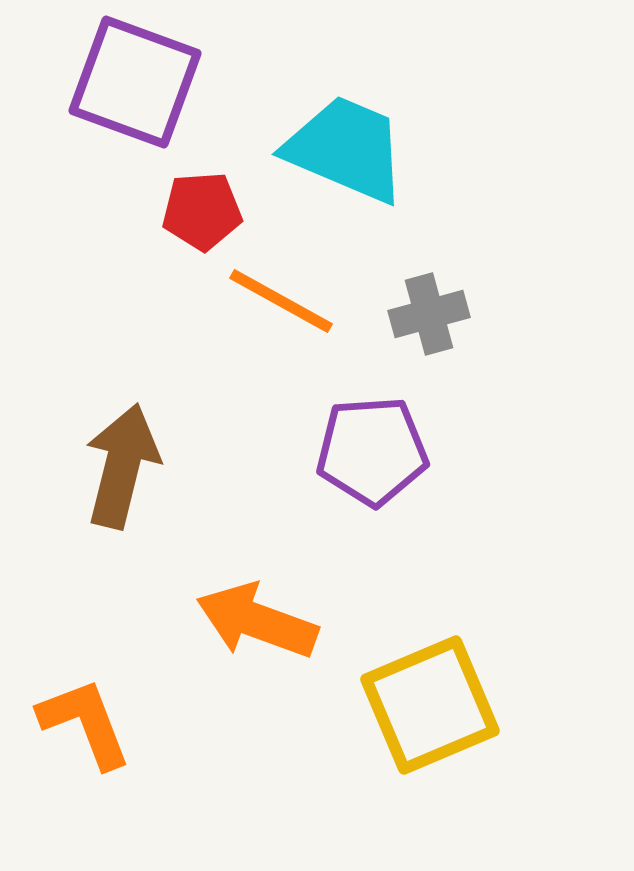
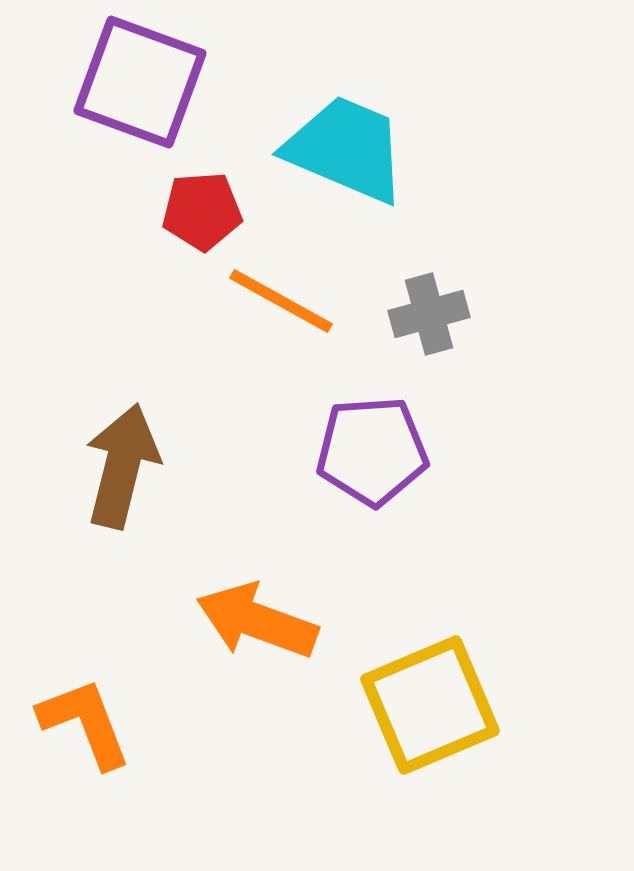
purple square: moved 5 px right
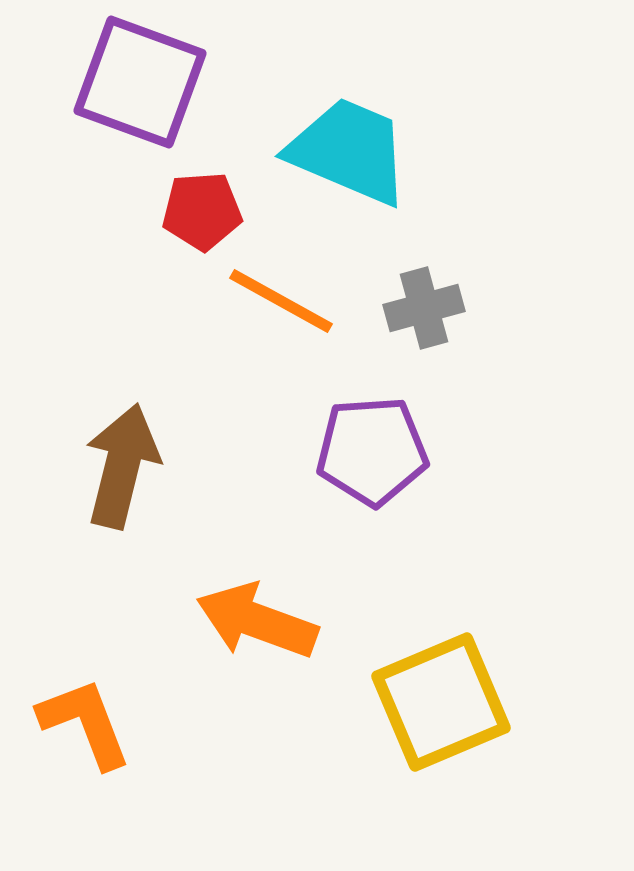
cyan trapezoid: moved 3 px right, 2 px down
gray cross: moved 5 px left, 6 px up
yellow square: moved 11 px right, 3 px up
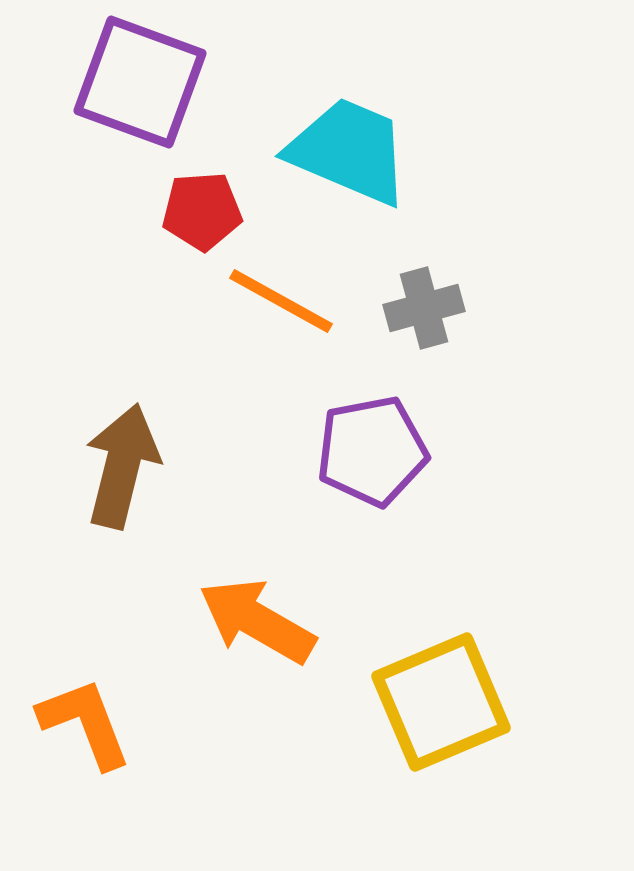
purple pentagon: rotated 7 degrees counterclockwise
orange arrow: rotated 10 degrees clockwise
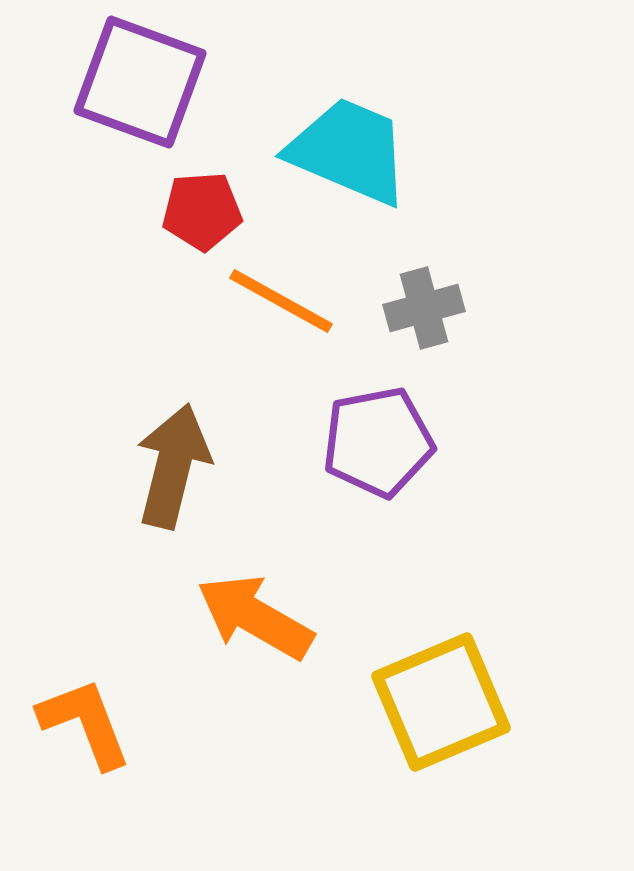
purple pentagon: moved 6 px right, 9 px up
brown arrow: moved 51 px right
orange arrow: moved 2 px left, 4 px up
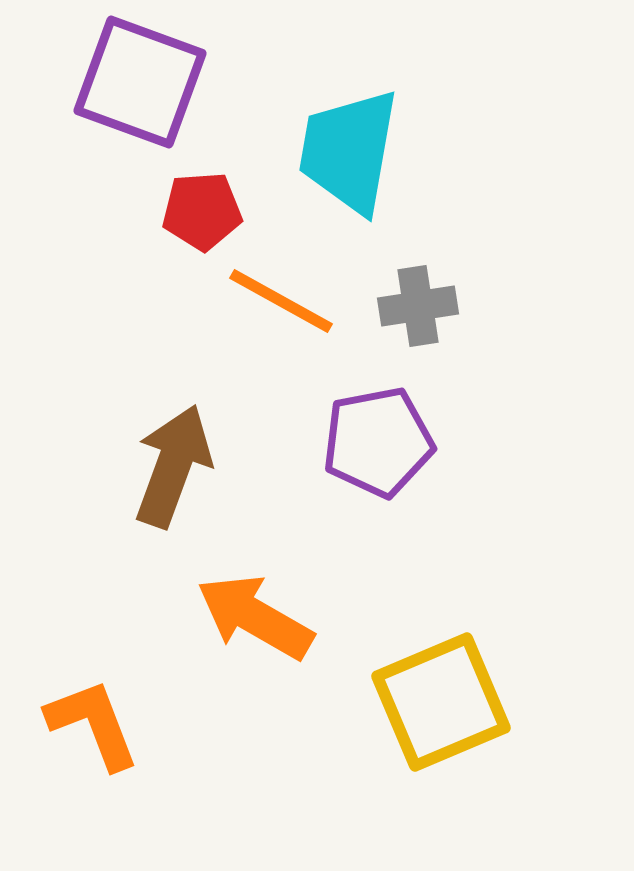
cyan trapezoid: rotated 103 degrees counterclockwise
gray cross: moved 6 px left, 2 px up; rotated 6 degrees clockwise
brown arrow: rotated 6 degrees clockwise
orange L-shape: moved 8 px right, 1 px down
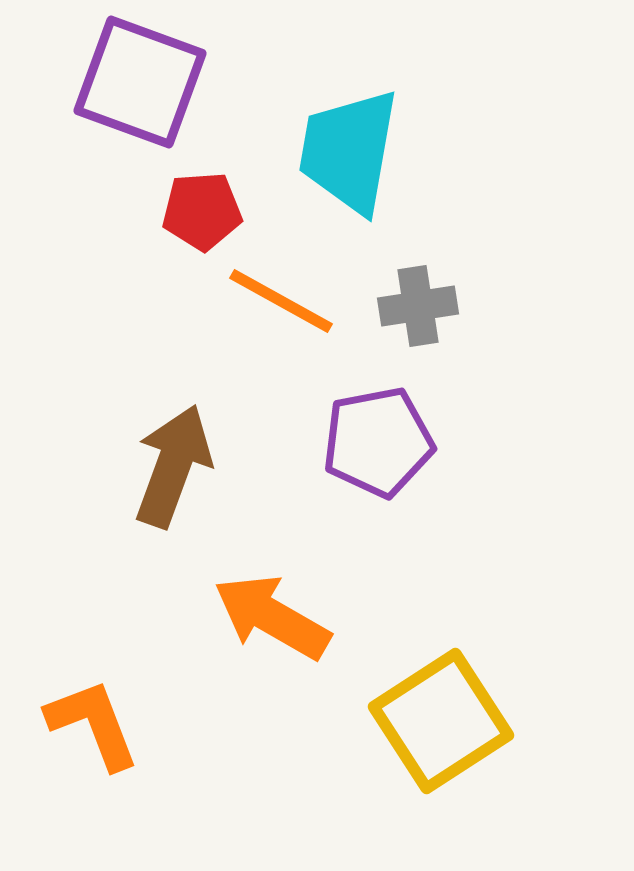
orange arrow: moved 17 px right
yellow square: moved 19 px down; rotated 10 degrees counterclockwise
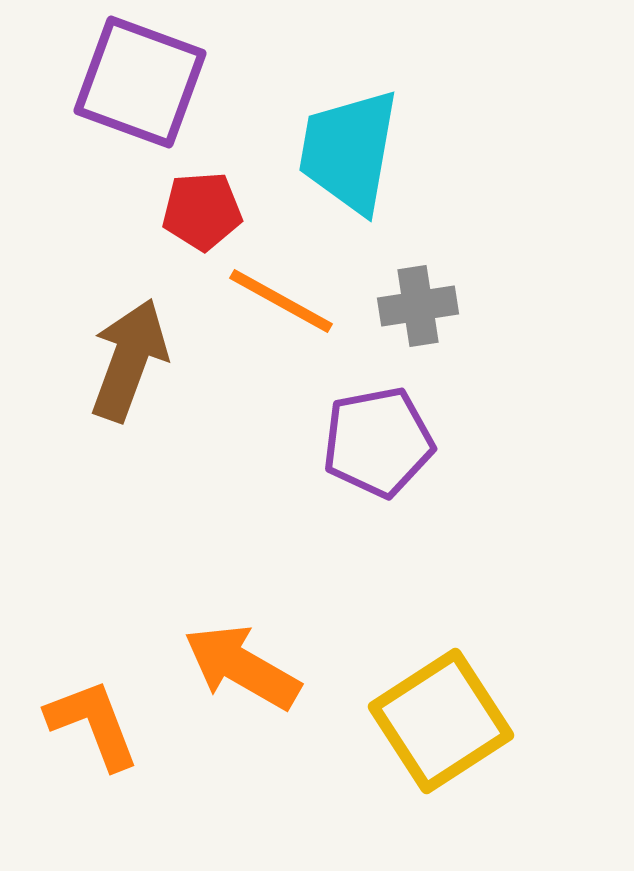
brown arrow: moved 44 px left, 106 px up
orange arrow: moved 30 px left, 50 px down
